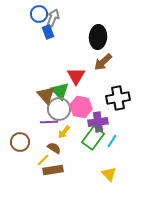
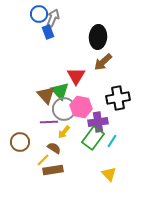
gray circle: moved 5 px right
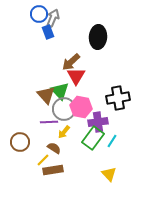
brown arrow: moved 32 px left
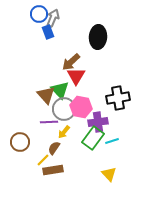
green triangle: moved 1 px up
cyan line: rotated 40 degrees clockwise
brown semicircle: rotated 88 degrees counterclockwise
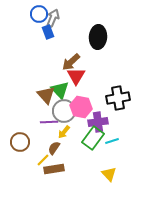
gray circle: moved 2 px down
brown rectangle: moved 1 px right, 1 px up
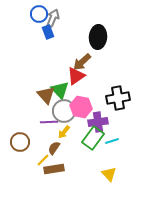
brown arrow: moved 11 px right
red triangle: rotated 24 degrees clockwise
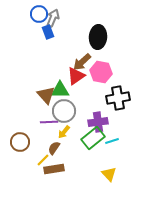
green triangle: rotated 48 degrees counterclockwise
pink hexagon: moved 20 px right, 35 px up
green rectangle: rotated 15 degrees clockwise
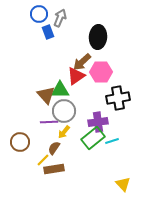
gray arrow: moved 7 px right
pink hexagon: rotated 10 degrees counterclockwise
yellow triangle: moved 14 px right, 10 px down
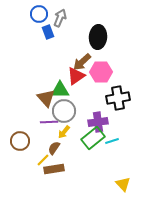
brown triangle: moved 3 px down
brown circle: moved 1 px up
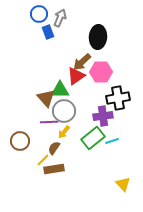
purple cross: moved 5 px right, 6 px up
